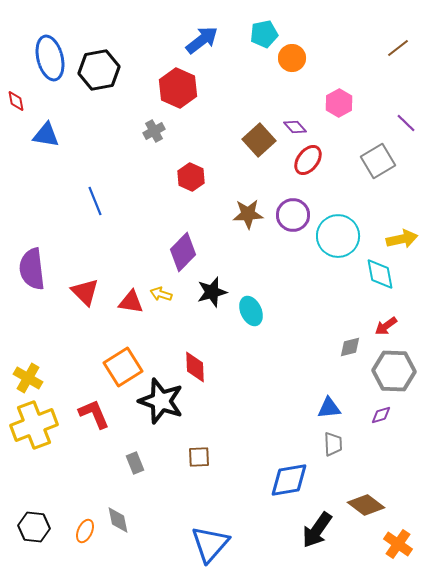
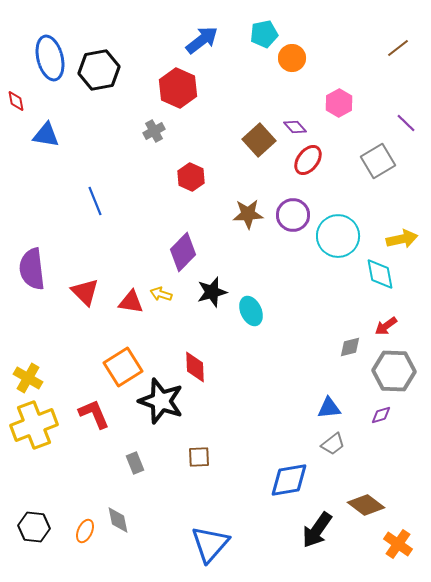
gray trapezoid at (333, 444): rotated 55 degrees clockwise
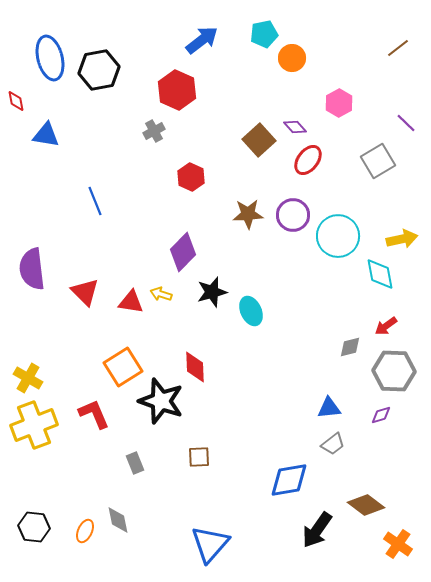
red hexagon at (178, 88): moved 1 px left, 2 px down
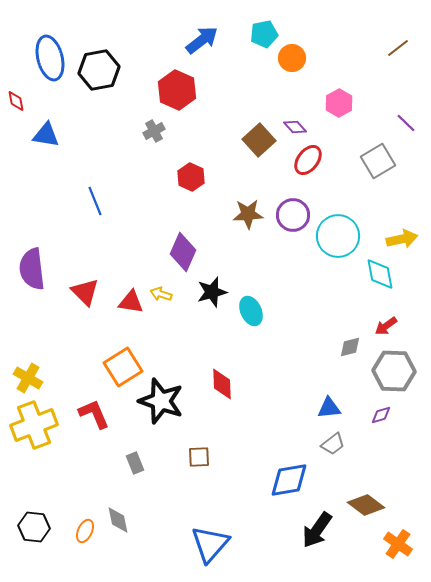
purple diamond at (183, 252): rotated 21 degrees counterclockwise
red diamond at (195, 367): moved 27 px right, 17 px down
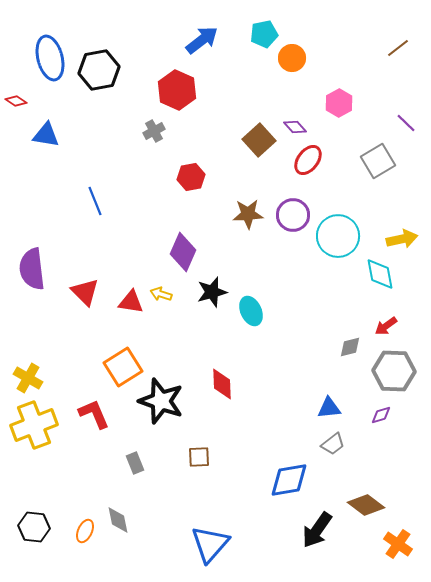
red diamond at (16, 101): rotated 45 degrees counterclockwise
red hexagon at (191, 177): rotated 24 degrees clockwise
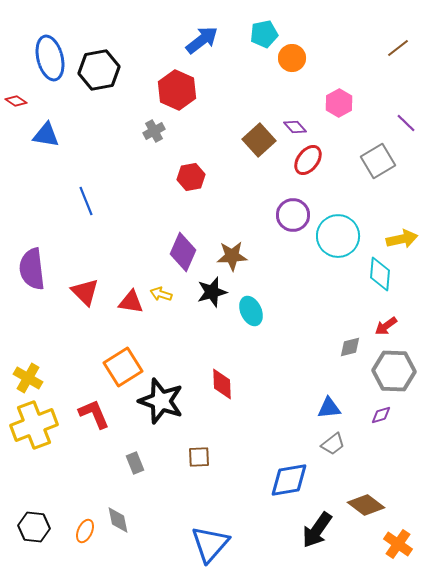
blue line at (95, 201): moved 9 px left
brown star at (248, 214): moved 16 px left, 42 px down
cyan diamond at (380, 274): rotated 16 degrees clockwise
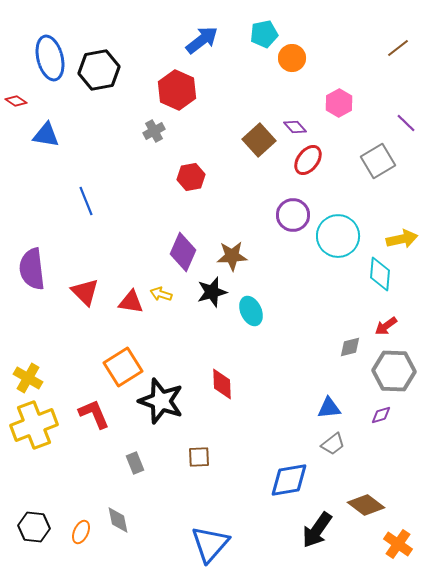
orange ellipse at (85, 531): moved 4 px left, 1 px down
